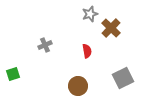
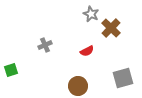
gray star: moved 1 px right; rotated 28 degrees counterclockwise
red semicircle: rotated 72 degrees clockwise
green square: moved 2 px left, 4 px up
gray square: rotated 10 degrees clockwise
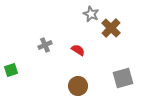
red semicircle: moved 9 px left, 1 px up; rotated 120 degrees counterclockwise
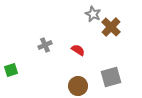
gray star: moved 2 px right
brown cross: moved 1 px up
gray square: moved 12 px left, 1 px up
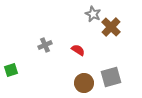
brown circle: moved 6 px right, 3 px up
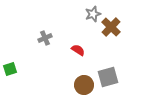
gray star: rotated 28 degrees clockwise
gray cross: moved 7 px up
green square: moved 1 px left, 1 px up
gray square: moved 3 px left
brown circle: moved 2 px down
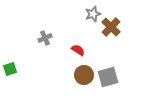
brown circle: moved 10 px up
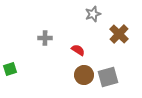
brown cross: moved 8 px right, 7 px down
gray cross: rotated 24 degrees clockwise
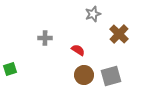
gray square: moved 3 px right, 1 px up
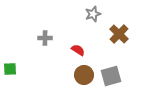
green square: rotated 16 degrees clockwise
